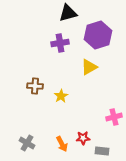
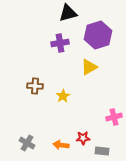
yellow star: moved 2 px right
orange arrow: moved 1 px left, 1 px down; rotated 126 degrees clockwise
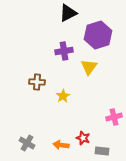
black triangle: rotated 12 degrees counterclockwise
purple cross: moved 4 px right, 8 px down
yellow triangle: rotated 24 degrees counterclockwise
brown cross: moved 2 px right, 4 px up
red star: rotated 24 degrees clockwise
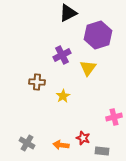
purple cross: moved 2 px left, 4 px down; rotated 18 degrees counterclockwise
yellow triangle: moved 1 px left, 1 px down
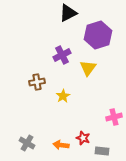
brown cross: rotated 14 degrees counterclockwise
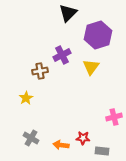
black triangle: rotated 18 degrees counterclockwise
yellow triangle: moved 3 px right, 1 px up
brown cross: moved 3 px right, 11 px up
yellow star: moved 37 px left, 2 px down
red star: rotated 16 degrees counterclockwise
gray cross: moved 4 px right, 5 px up
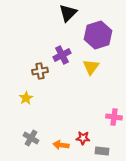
pink cross: rotated 21 degrees clockwise
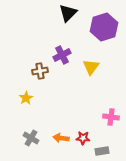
purple hexagon: moved 6 px right, 8 px up
pink cross: moved 3 px left
orange arrow: moved 7 px up
gray rectangle: rotated 16 degrees counterclockwise
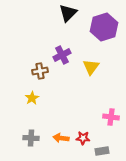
yellow star: moved 6 px right
gray cross: rotated 28 degrees counterclockwise
